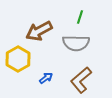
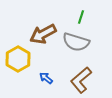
green line: moved 1 px right
brown arrow: moved 4 px right, 3 px down
gray semicircle: moved 1 px up; rotated 16 degrees clockwise
blue arrow: rotated 104 degrees counterclockwise
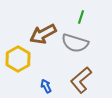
gray semicircle: moved 1 px left, 1 px down
blue arrow: moved 8 px down; rotated 24 degrees clockwise
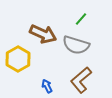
green line: moved 2 px down; rotated 24 degrees clockwise
brown arrow: rotated 128 degrees counterclockwise
gray semicircle: moved 1 px right, 2 px down
blue arrow: moved 1 px right
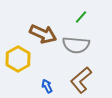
green line: moved 2 px up
gray semicircle: rotated 12 degrees counterclockwise
